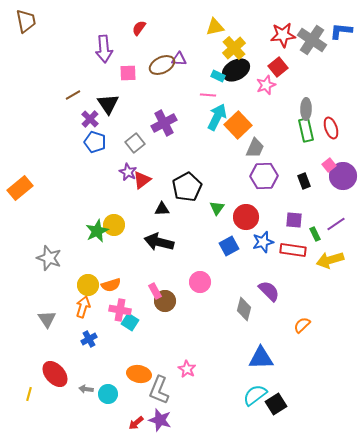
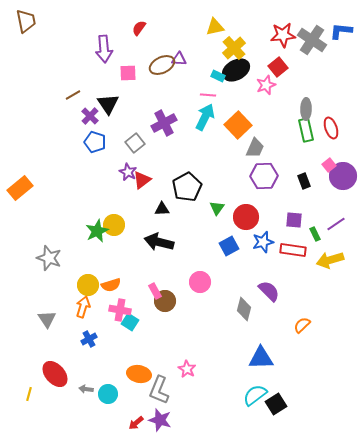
cyan arrow at (217, 117): moved 12 px left
purple cross at (90, 119): moved 3 px up
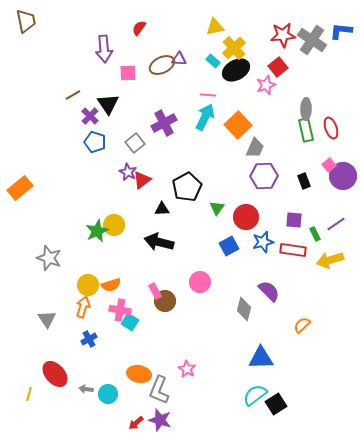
cyan rectangle at (218, 76): moved 5 px left, 15 px up; rotated 16 degrees clockwise
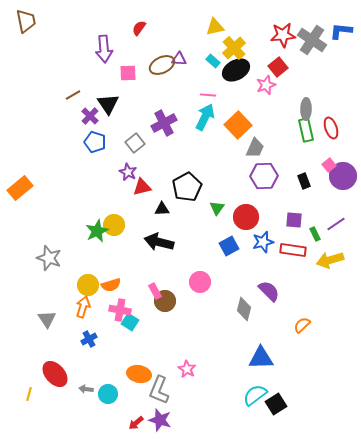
red triangle at (142, 180): moved 7 px down; rotated 24 degrees clockwise
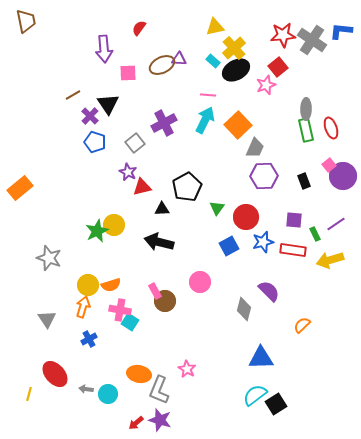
cyan arrow at (205, 117): moved 3 px down
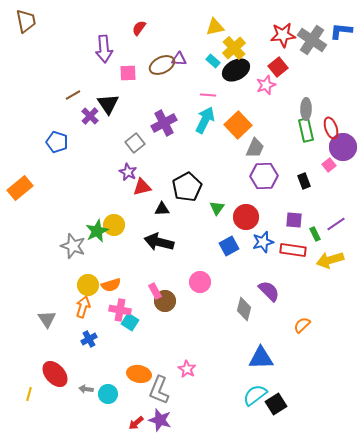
blue pentagon at (95, 142): moved 38 px left
purple circle at (343, 176): moved 29 px up
gray star at (49, 258): moved 24 px right, 12 px up
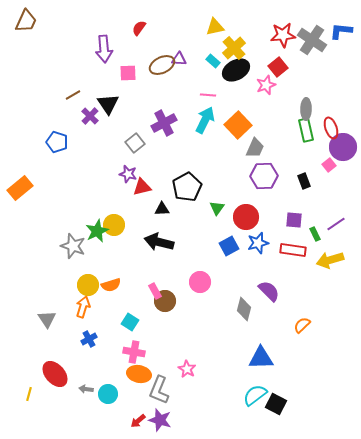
brown trapezoid at (26, 21): rotated 35 degrees clockwise
purple star at (128, 172): moved 2 px down; rotated 12 degrees counterclockwise
blue star at (263, 242): moved 5 px left, 1 px down
pink cross at (120, 310): moved 14 px right, 42 px down
black square at (276, 404): rotated 30 degrees counterclockwise
red arrow at (136, 423): moved 2 px right, 2 px up
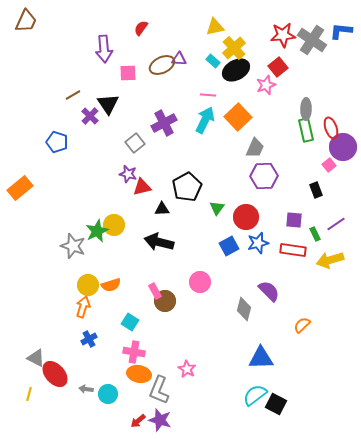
red semicircle at (139, 28): moved 2 px right
orange square at (238, 125): moved 8 px up
black rectangle at (304, 181): moved 12 px right, 9 px down
gray triangle at (47, 319): moved 11 px left, 39 px down; rotated 30 degrees counterclockwise
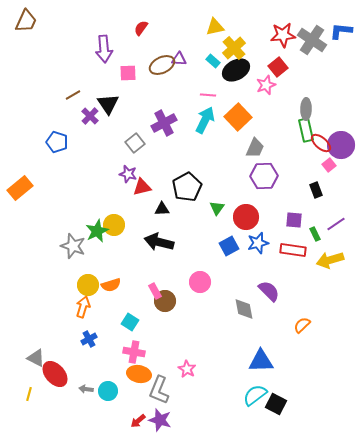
red ellipse at (331, 128): moved 10 px left, 15 px down; rotated 30 degrees counterclockwise
purple circle at (343, 147): moved 2 px left, 2 px up
gray diamond at (244, 309): rotated 25 degrees counterclockwise
blue triangle at (261, 358): moved 3 px down
cyan circle at (108, 394): moved 3 px up
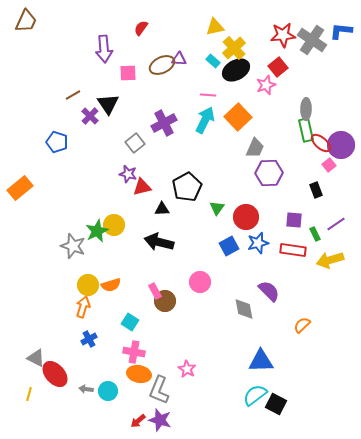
purple hexagon at (264, 176): moved 5 px right, 3 px up
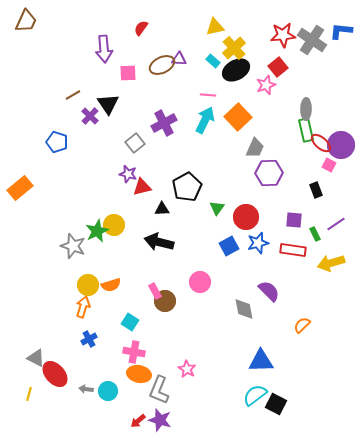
pink square at (329, 165): rotated 24 degrees counterclockwise
yellow arrow at (330, 260): moved 1 px right, 3 px down
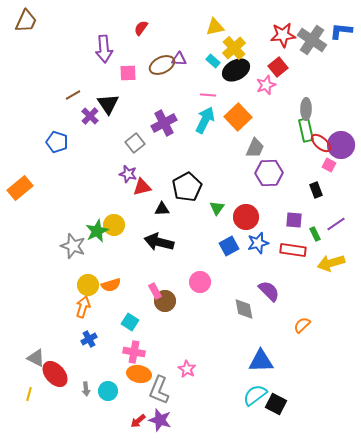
gray arrow at (86, 389): rotated 104 degrees counterclockwise
